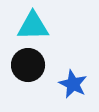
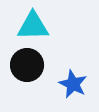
black circle: moved 1 px left
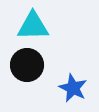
blue star: moved 4 px down
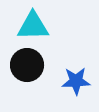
blue star: moved 3 px right, 7 px up; rotated 28 degrees counterclockwise
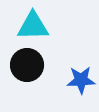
blue star: moved 5 px right, 1 px up
